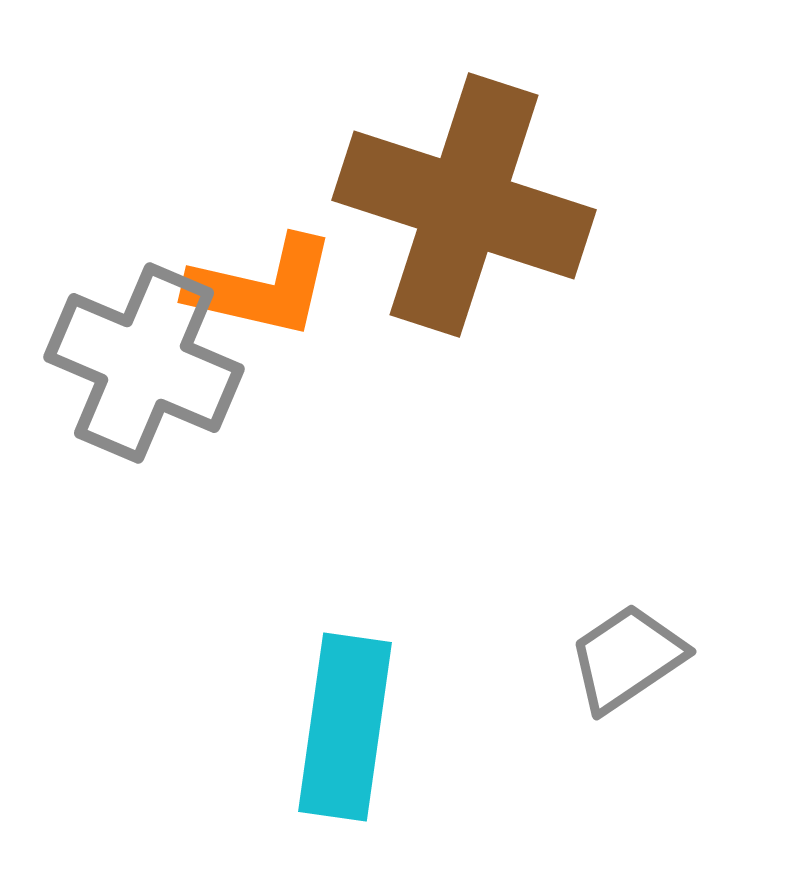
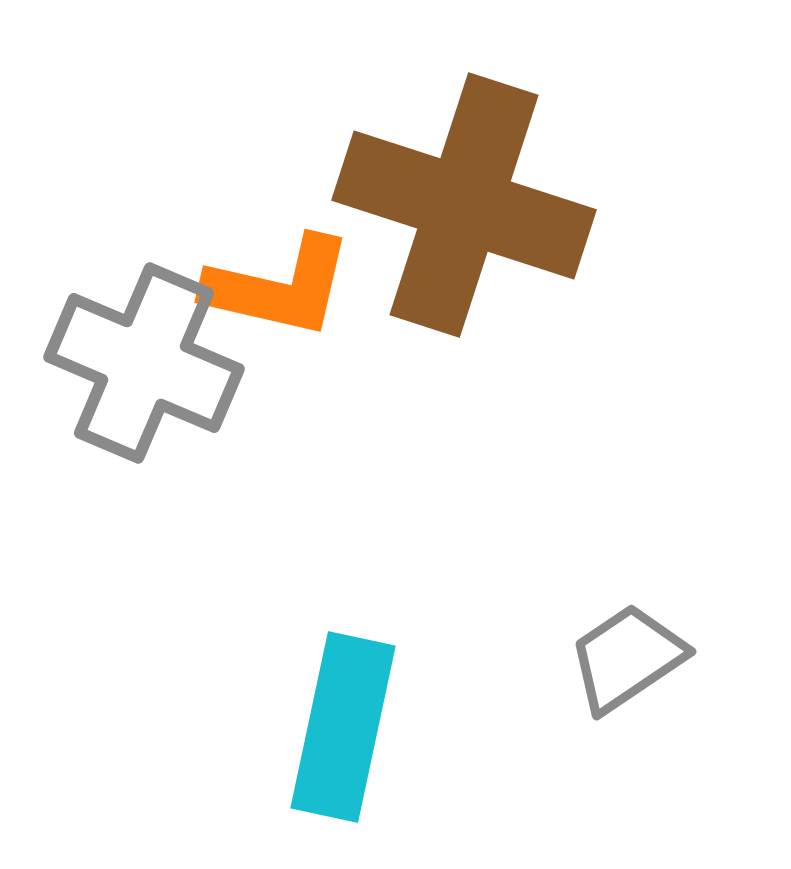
orange L-shape: moved 17 px right
cyan rectangle: moved 2 px left; rotated 4 degrees clockwise
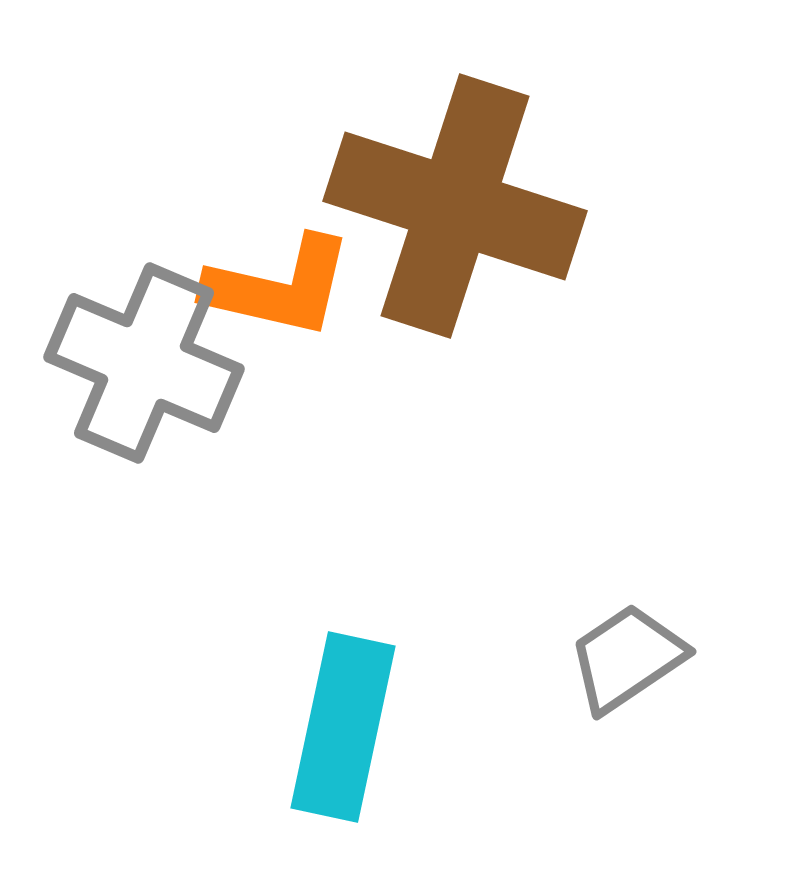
brown cross: moved 9 px left, 1 px down
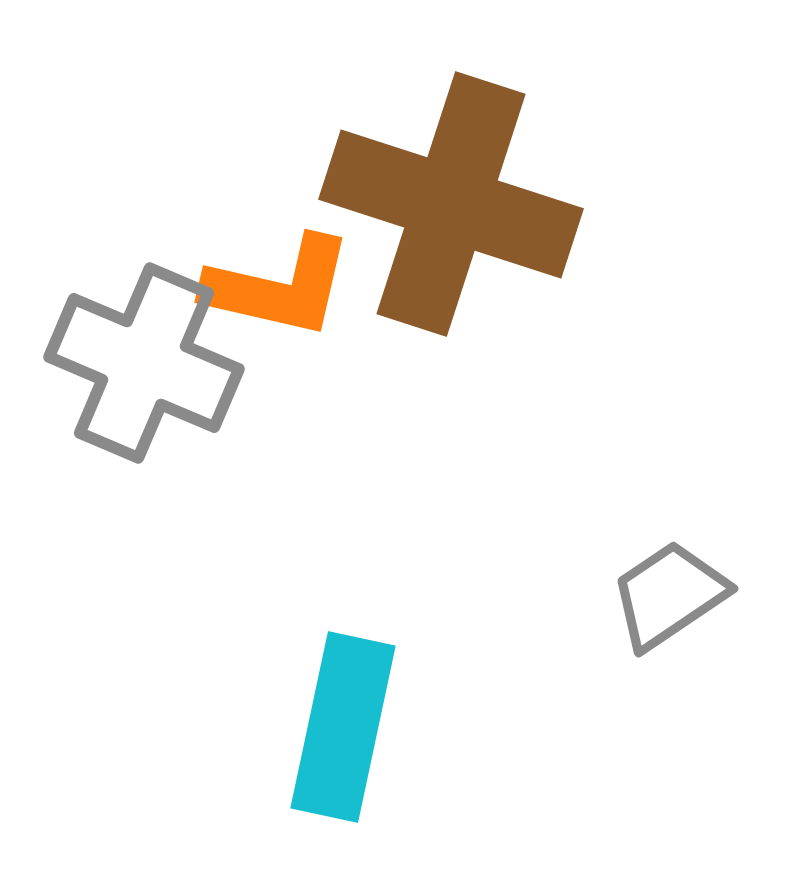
brown cross: moved 4 px left, 2 px up
gray trapezoid: moved 42 px right, 63 px up
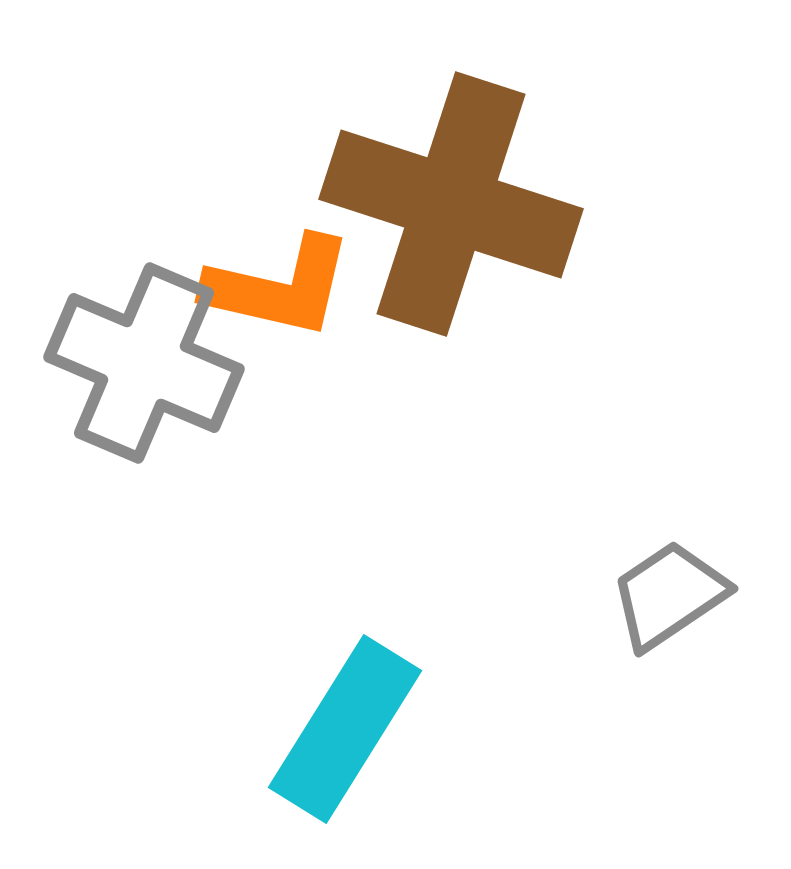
cyan rectangle: moved 2 px right, 2 px down; rotated 20 degrees clockwise
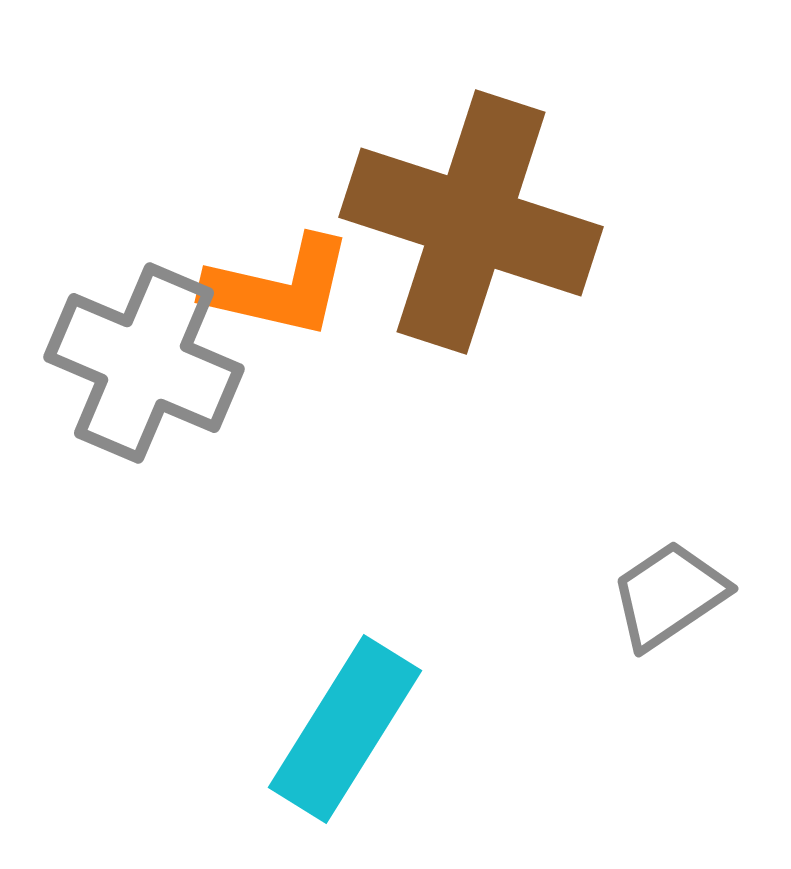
brown cross: moved 20 px right, 18 px down
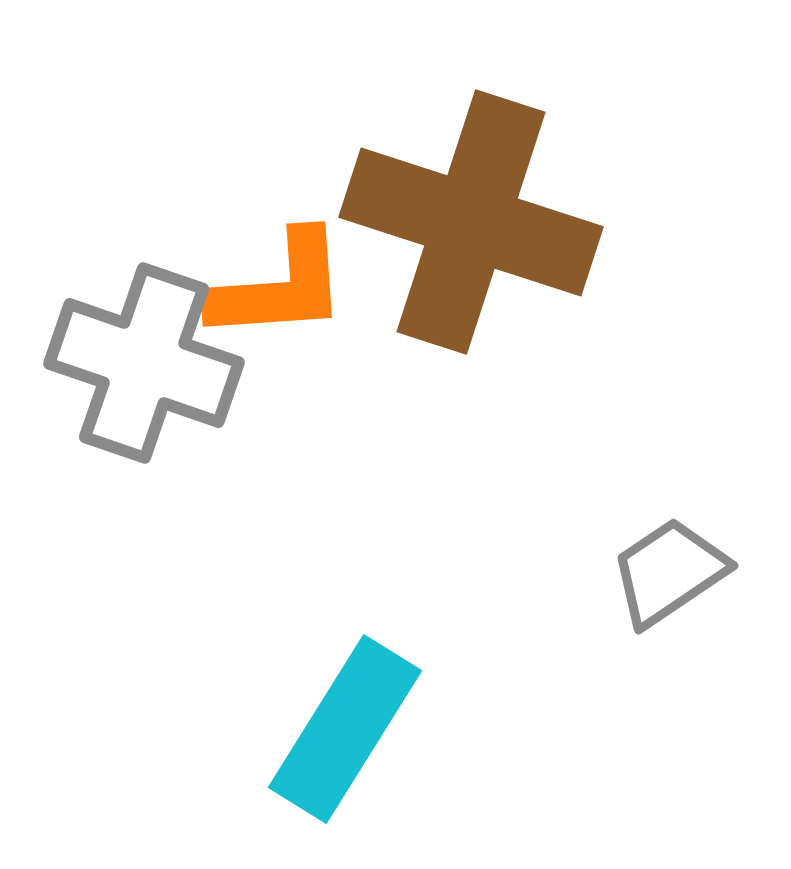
orange L-shape: rotated 17 degrees counterclockwise
gray cross: rotated 4 degrees counterclockwise
gray trapezoid: moved 23 px up
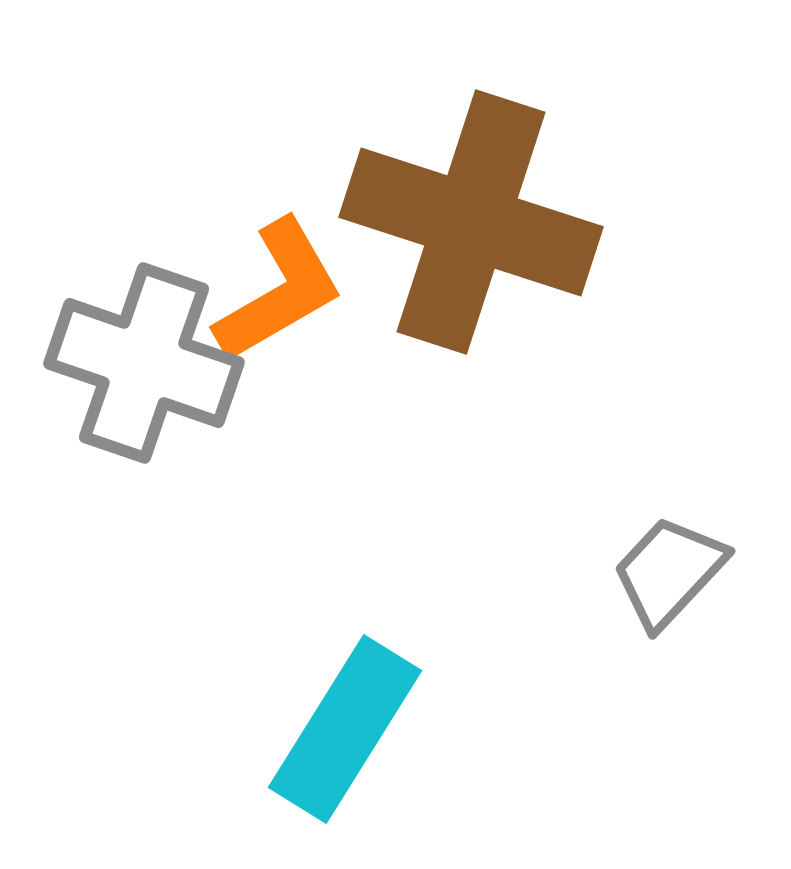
orange L-shape: moved 4 px down; rotated 26 degrees counterclockwise
gray trapezoid: rotated 13 degrees counterclockwise
